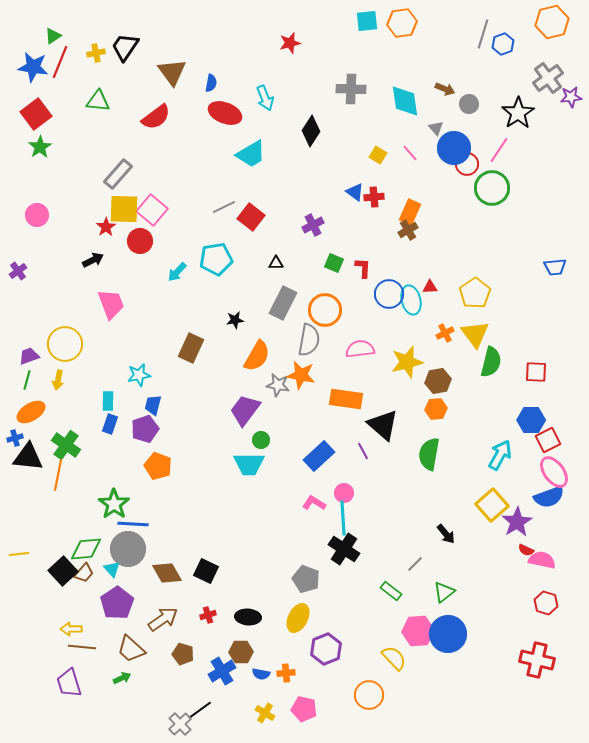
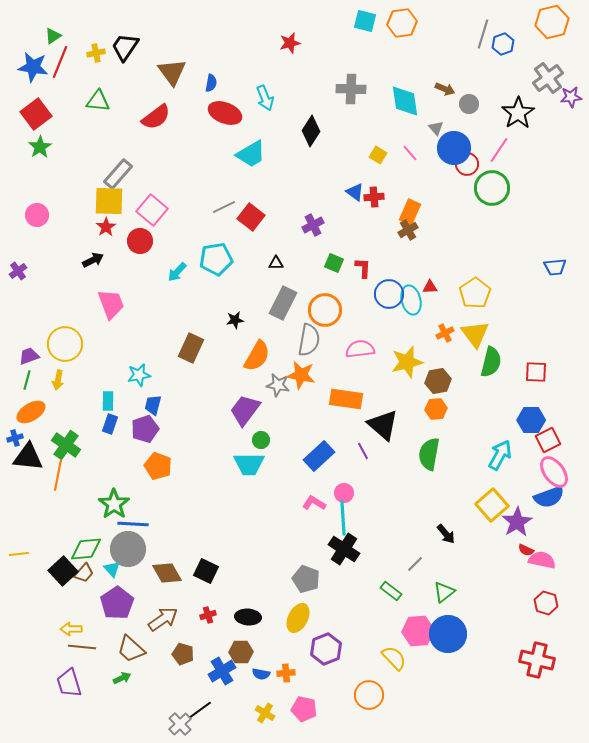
cyan square at (367, 21): moved 2 px left; rotated 20 degrees clockwise
yellow square at (124, 209): moved 15 px left, 8 px up
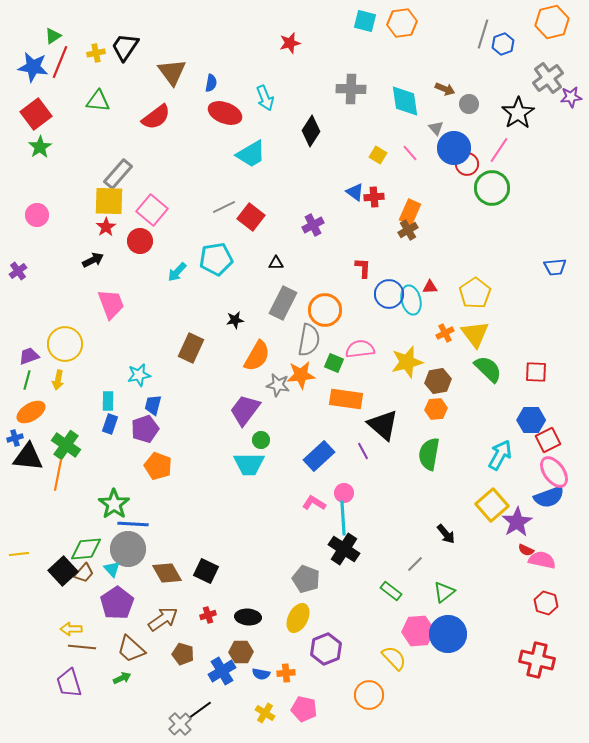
green square at (334, 263): moved 100 px down
green semicircle at (491, 362): moved 3 px left, 7 px down; rotated 60 degrees counterclockwise
orange star at (301, 375): rotated 16 degrees counterclockwise
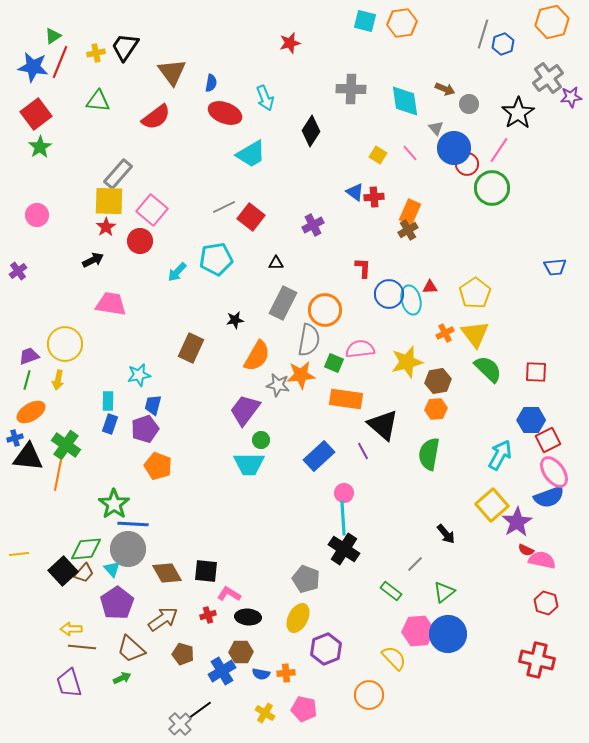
pink trapezoid at (111, 304): rotated 60 degrees counterclockwise
pink L-shape at (314, 503): moved 85 px left, 91 px down
black square at (206, 571): rotated 20 degrees counterclockwise
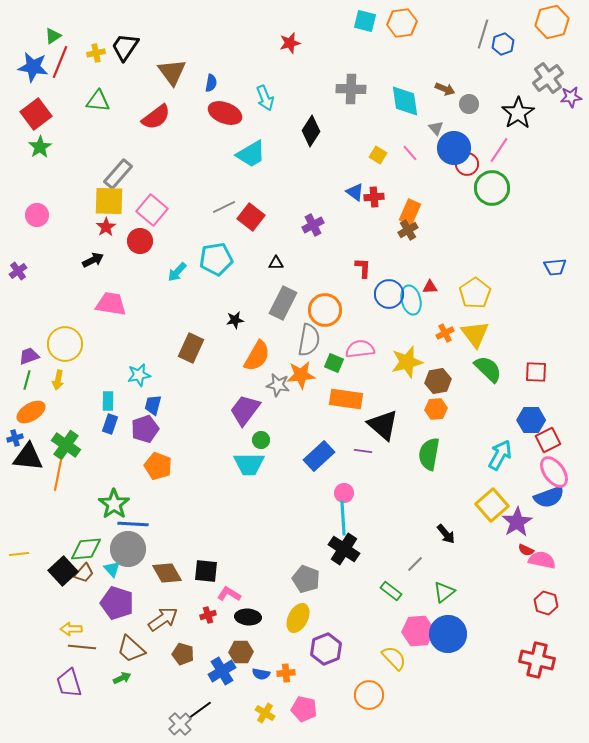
purple line at (363, 451): rotated 54 degrees counterclockwise
purple pentagon at (117, 603): rotated 20 degrees counterclockwise
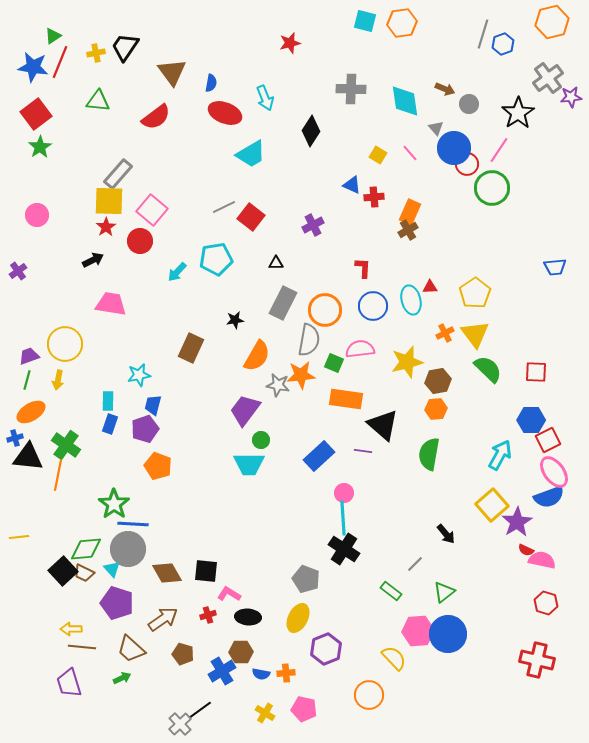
blue triangle at (355, 192): moved 3 px left, 7 px up; rotated 12 degrees counterclockwise
blue circle at (389, 294): moved 16 px left, 12 px down
yellow line at (19, 554): moved 17 px up
brown trapezoid at (84, 573): rotated 75 degrees clockwise
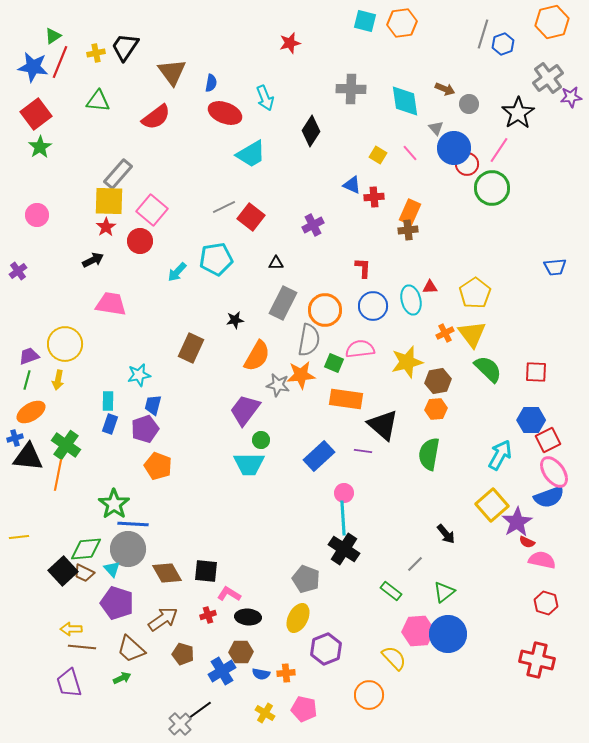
brown cross at (408, 230): rotated 24 degrees clockwise
yellow triangle at (475, 334): moved 3 px left
red semicircle at (526, 550): moved 1 px right, 8 px up
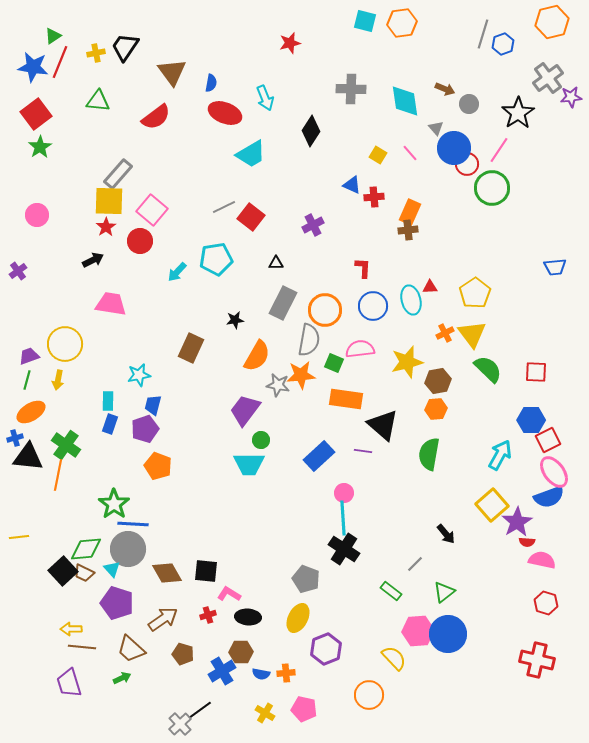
red semicircle at (527, 542): rotated 21 degrees counterclockwise
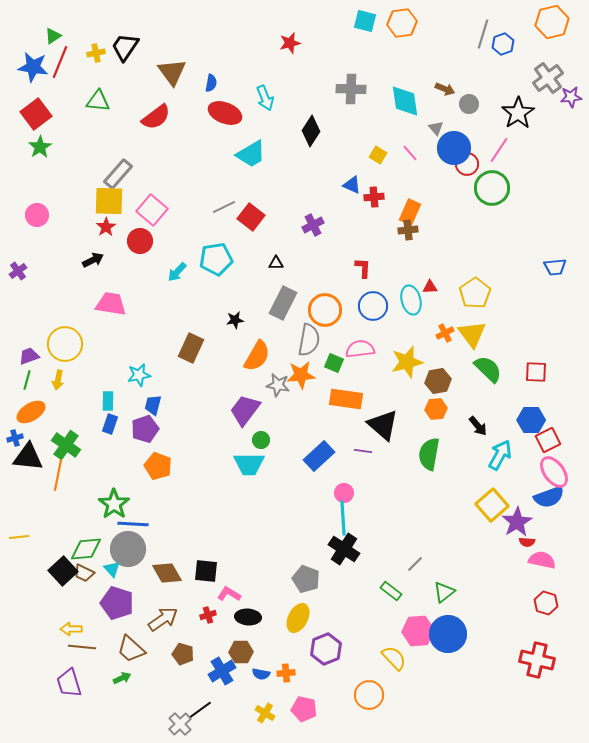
black arrow at (446, 534): moved 32 px right, 108 px up
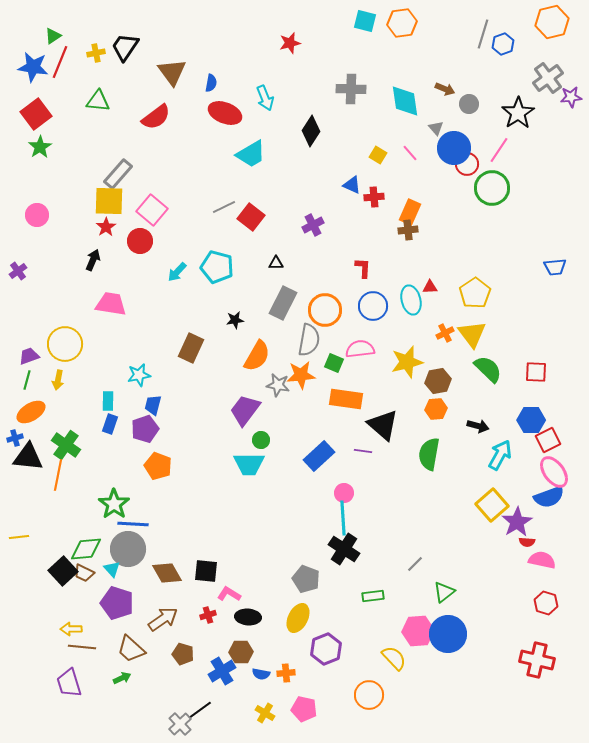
cyan pentagon at (216, 259): moved 1 px right, 8 px down; rotated 24 degrees clockwise
black arrow at (93, 260): rotated 40 degrees counterclockwise
black arrow at (478, 426): rotated 35 degrees counterclockwise
green rectangle at (391, 591): moved 18 px left, 5 px down; rotated 45 degrees counterclockwise
